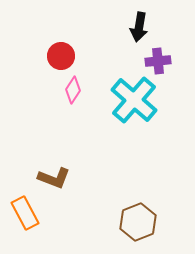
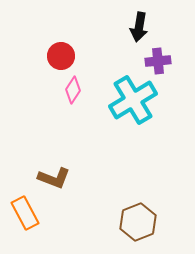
cyan cross: moved 1 px left; rotated 18 degrees clockwise
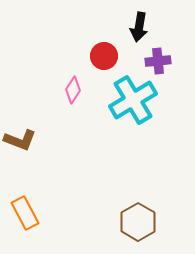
red circle: moved 43 px right
brown L-shape: moved 34 px left, 38 px up
brown hexagon: rotated 9 degrees counterclockwise
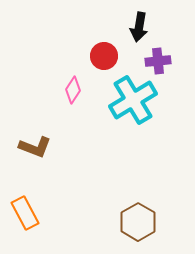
brown L-shape: moved 15 px right, 7 px down
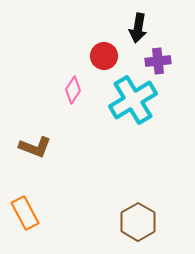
black arrow: moved 1 px left, 1 px down
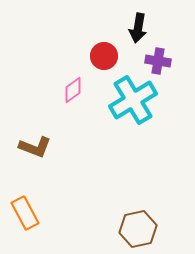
purple cross: rotated 15 degrees clockwise
pink diamond: rotated 20 degrees clockwise
brown hexagon: moved 7 px down; rotated 18 degrees clockwise
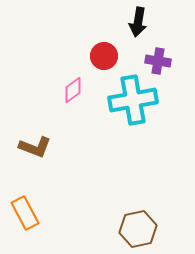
black arrow: moved 6 px up
cyan cross: rotated 21 degrees clockwise
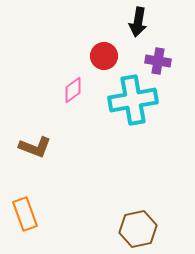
orange rectangle: moved 1 px down; rotated 8 degrees clockwise
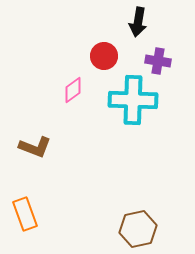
cyan cross: rotated 12 degrees clockwise
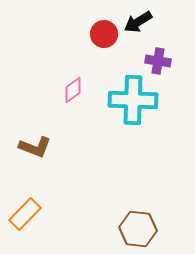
black arrow: rotated 48 degrees clockwise
red circle: moved 22 px up
orange rectangle: rotated 64 degrees clockwise
brown hexagon: rotated 18 degrees clockwise
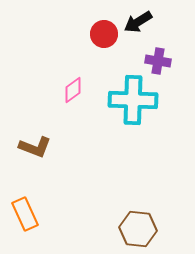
orange rectangle: rotated 68 degrees counterclockwise
